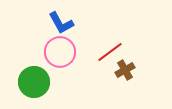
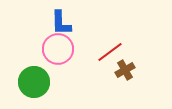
blue L-shape: rotated 28 degrees clockwise
pink circle: moved 2 px left, 3 px up
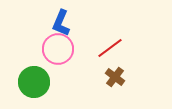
blue L-shape: rotated 24 degrees clockwise
red line: moved 4 px up
brown cross: moved 10 px left, 7 px down; rotated 24 degrees counterclockwise
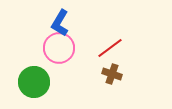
blue L-shape: moved 1 px left; rotated 8 degrees clockwise
pink circle: moved 1 px right, 1 px up
brown cross: moved 3 px left, 3 px up; rotated 18 degrees counterclockwise
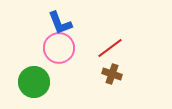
blue L-shape: rotated 52 degrees counterclockwise
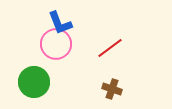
pink circle: moved 3 px left, 4 px up
brown cross: moved 15 px down
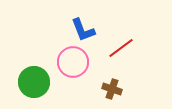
blue L-shape: moved 23 px right, 7 px down
pink circle: moved 17 px right, 18 px down
red line: moved 11 px right
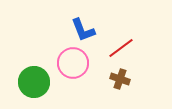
pink circle: moved 1 px down
brown cross: moved 8 px right, 10 px up
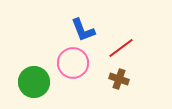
brown cross: moved 1 px left
